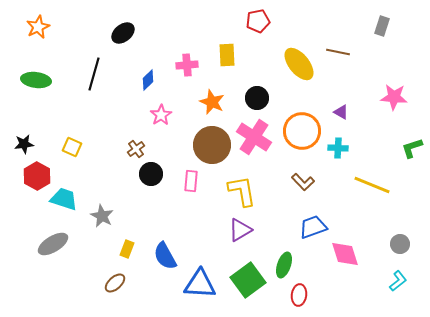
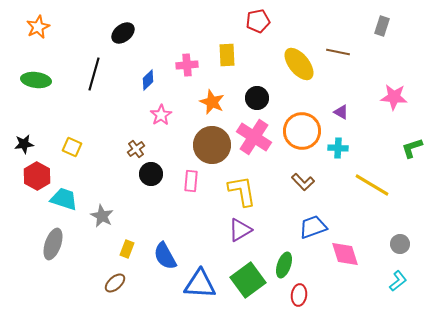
yellow line at (372, 185): rotated 9 degrees clockwise
gray ellipse at (53, 244): rotated 40 degrees counterclockwise
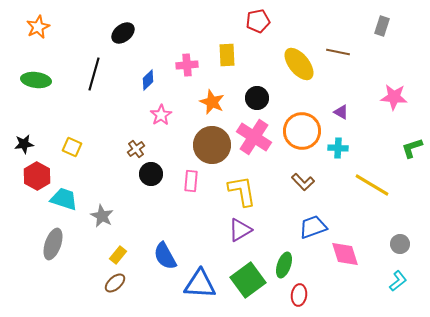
yellow rectangle at (127, 249): moved 9 px left, 6 px down; rotated 18 degrees clockwise
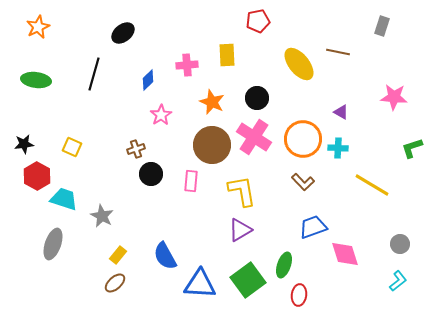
orange circle at (302, 131): moved 1 px right, 8 px down
brown cross at (136, 149): rotated 18 degrees clockwise
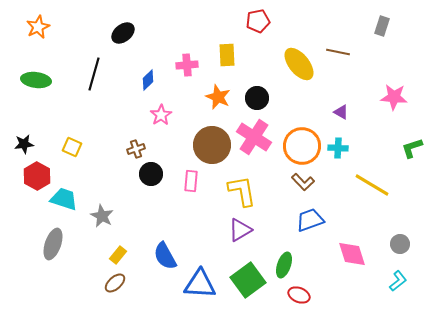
orange star at (212, 102): moved 6 px right, 5 px up
orange circle at (303, 139): moved 1 px left, 7 px down
blue trapezoid at (313, 227): moved 3 px left, 7 px up
pink diamond at (345, 254): moved 7 px right
red ellipse at (299, 295): rotated 75 degrees counterclockwise
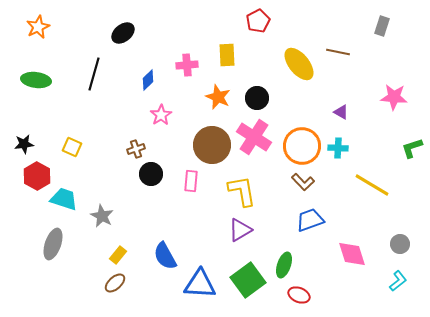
red pentagon at (258, 21): rotated 15 degrees counterclockwise
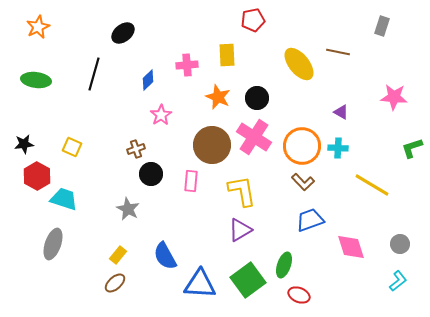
red pentagon at (258, 21): moved 5 px left, 1 px up; rotated 15 degrees clockwise
gray star at (102, 216): moved 26 px right, 7 px up
pink diamond at (352, 254): moved 1 px left, 7 px up
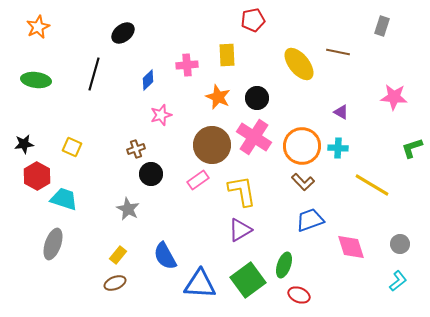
pink star at (161, 115): rotated 15 degrees clockwise
pink rectangle at (191, 181): moved 7 px right, 1 px up; rotated 50 degrees clockwise
brown ellipse at (115, 283): rotated 20 degrees clockwise
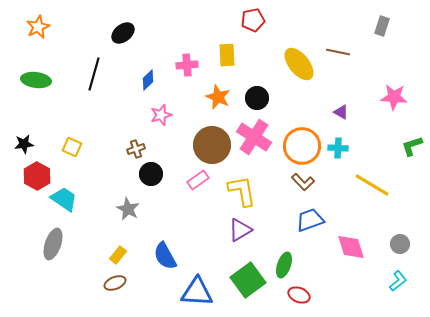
green L-shape at (412, 148): moved 2 px up
cyan trapezoid at (64, 199): rotated 16 degrees clockwise
blue triangle at (200, 284): moved 3 px left, 8 px down
